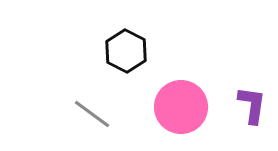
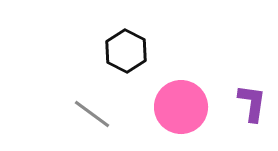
purple L-shape: moved 2 px up
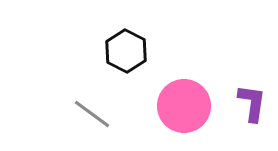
pink circle: moved 3 px right, 1 px up
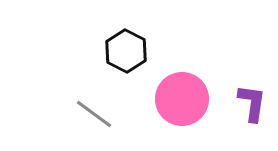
pink circle: moved 2 px left, 7 px up
gray line: moved 2 px right
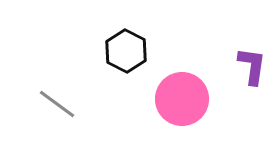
purple L-shape: moved 37 px up
gray line: moved 37 px left, 10 px up
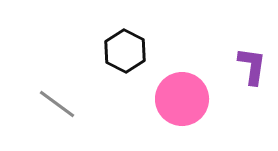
black hexagon: moved 1 px left
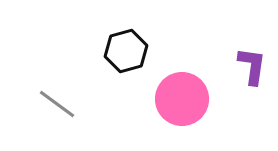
black hexagon: moved 1 px right; rotated 18 degrees clockwise
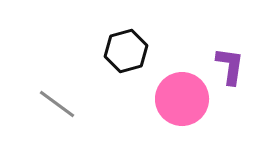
purple L-shape: moved 22 px left
